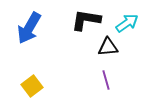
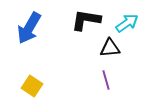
black triangle: moved 2 px right, 1 px down
yellow square: rotated 20 degrees counterclockwise
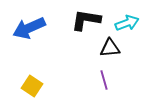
cyan arrow: rotated 15 degrees clockwise
blue arrow: rotated 36 degrees clockwise
purple line: moved 2 px left
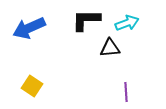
black L-shape: rotated 8 degrees counterclockwise
purple line: moved 22 px right, 12 px down; rotated 12 degrees clockwise
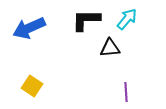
cyan arrow: moved 4 px up; rotated 30 degrees counterclockwise
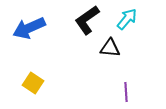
black L-shape: moved 1 px right; rotated 36 degrees counterclockwise
black triangle: rotated 10 degrees clockwise
yellow square: moved 1 px right, 3 px up
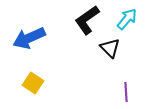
blue arrow: moved 10 px down
black triangle: rotated 40 degrees clockwise
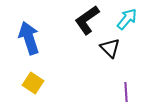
blue arrow: rotated 96 degrees clockwise
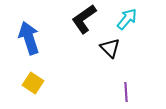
black L-shape: moved 3 px left, 1 px up
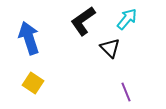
black L-shape: moved 1 px left, 2 px down
purple line: rotated 18 degrees counterclockwise
